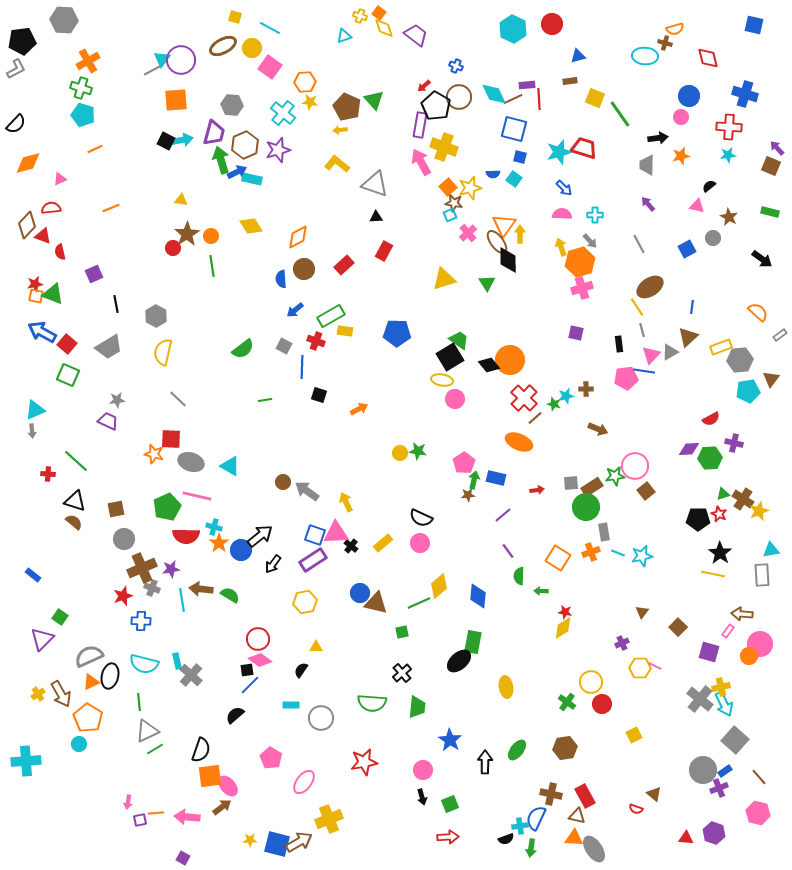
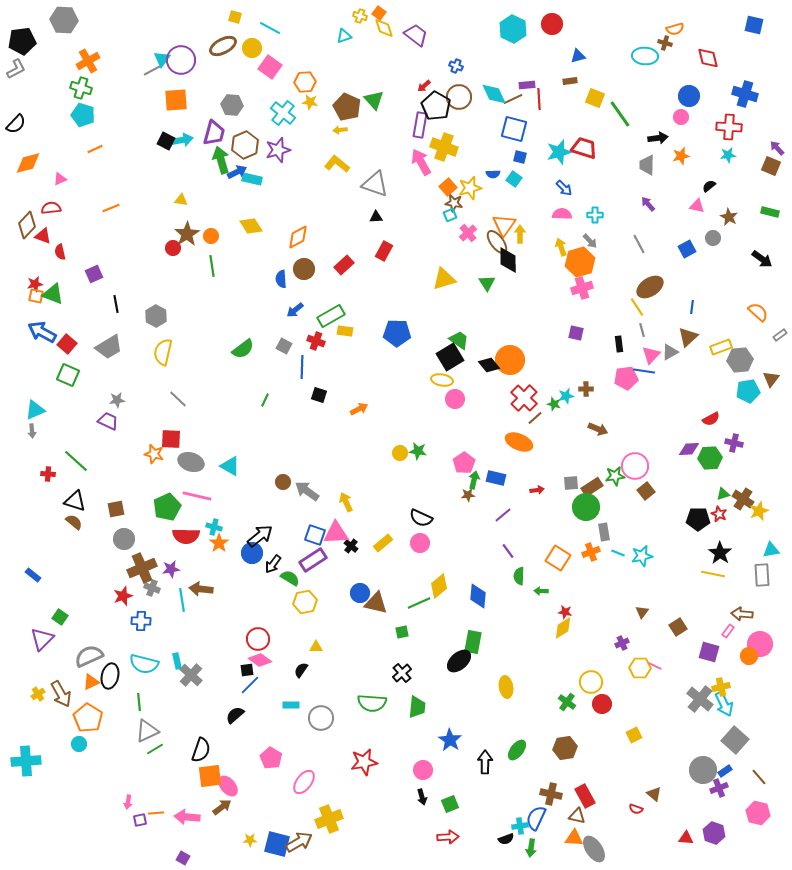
green line at (265, 400): rotated 56 degrees counterclockwise
blue circle at (241, 550): moved 11 px right, 3 px down
green semicircle at (230, 595): moved 60 px right, 17 px up
brown square at (678, 627): rotated 12 degrees clockwise
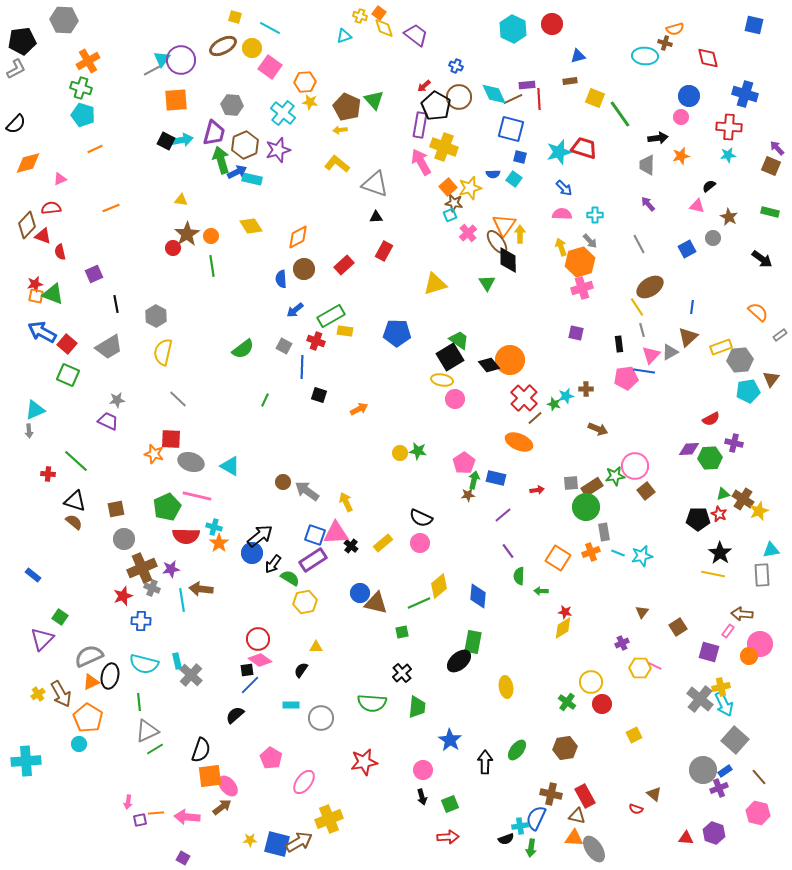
blue square at (514, 129): moved 3 px left
yellow triangle at (444, 279): moved 9 px left, 5 px down
gray arrow at (32, 431): moved 3 px left
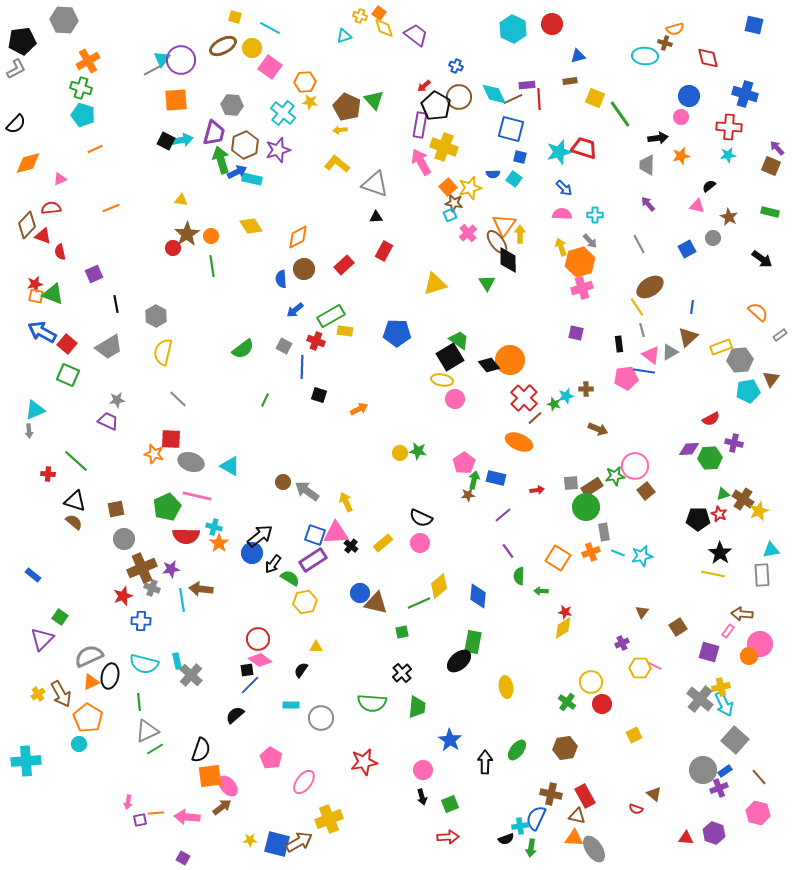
pink triangle at (651, 355): rotated 36 degrees counterclockwise
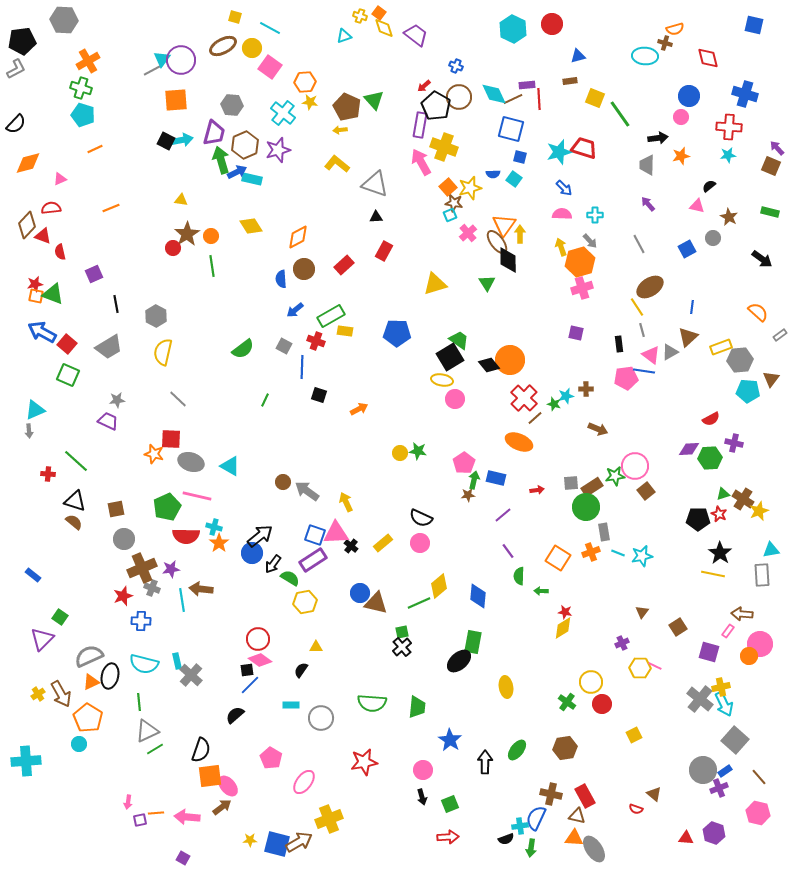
cyan pentagon at (748, 391): rotated 15 degrees clockwise
black cross at (402, 673): moved 26 px up
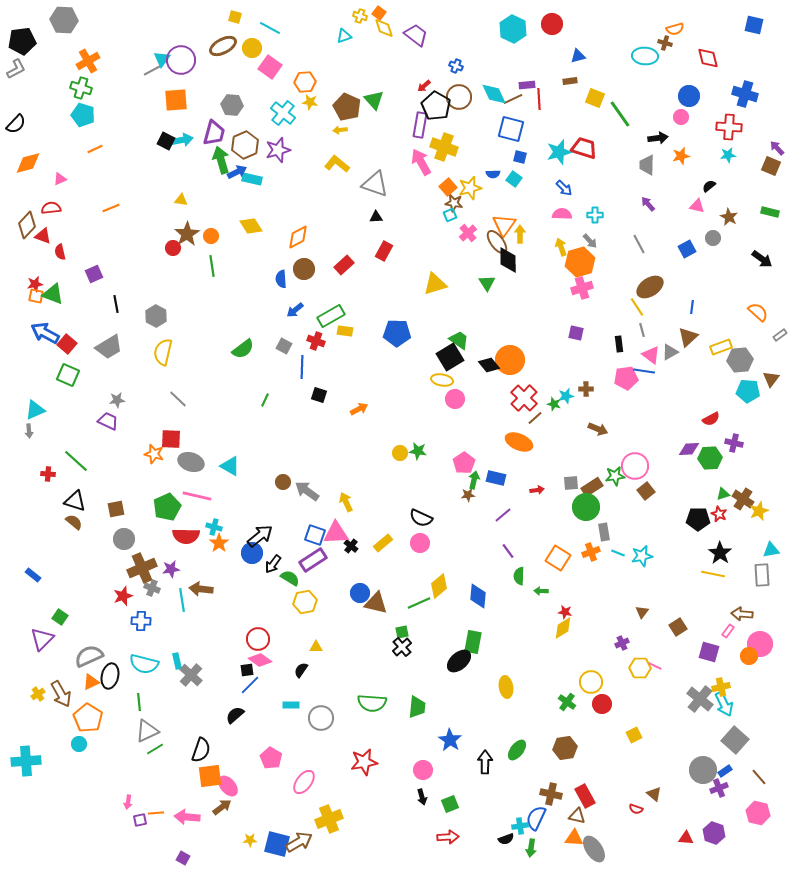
blue arrow at (42, 332): moved 3 px right, 1 px down
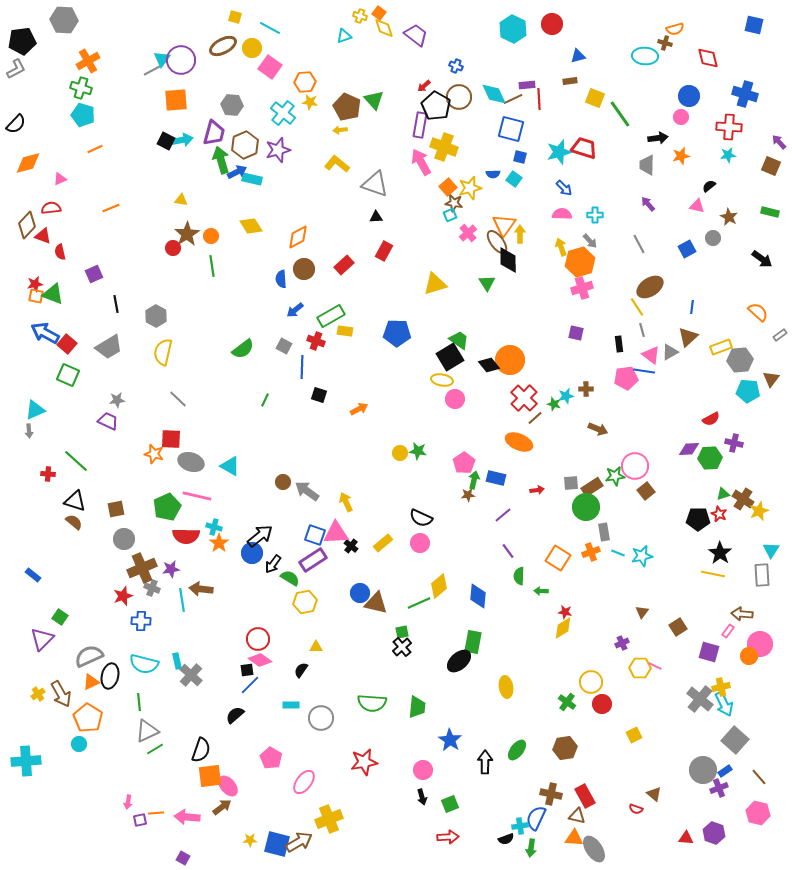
purple arrow at (777, 148): moved 2 px right, 6 px up
cyan triangle at (771, 550): rotated 48 degrees counterclockwise
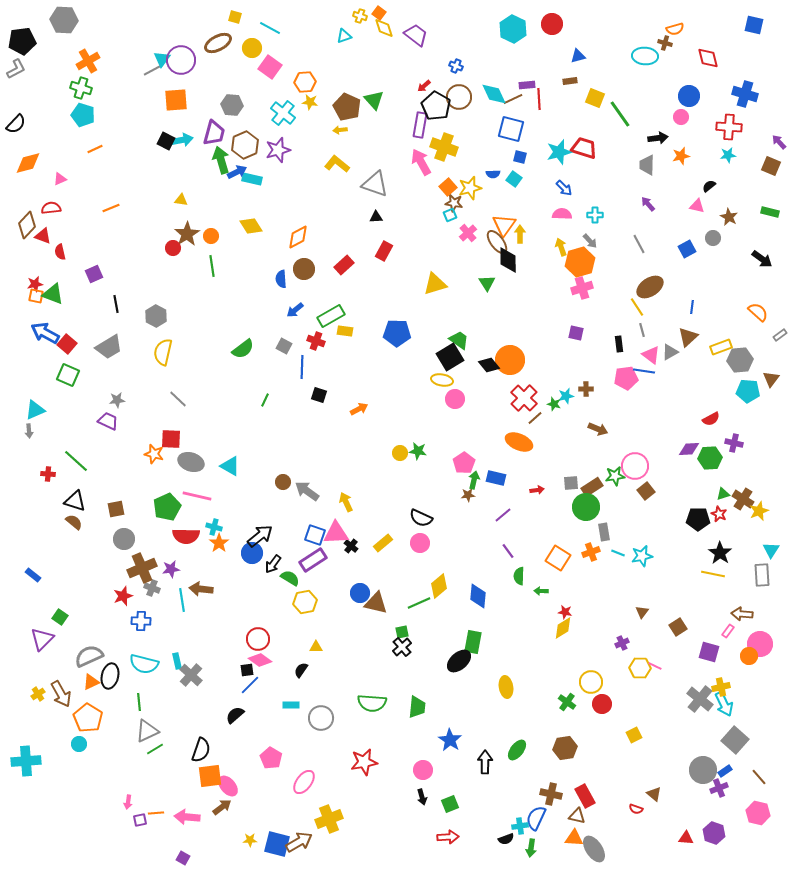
brown ellipse at (223, 46): moved 5 px left, 3 px up
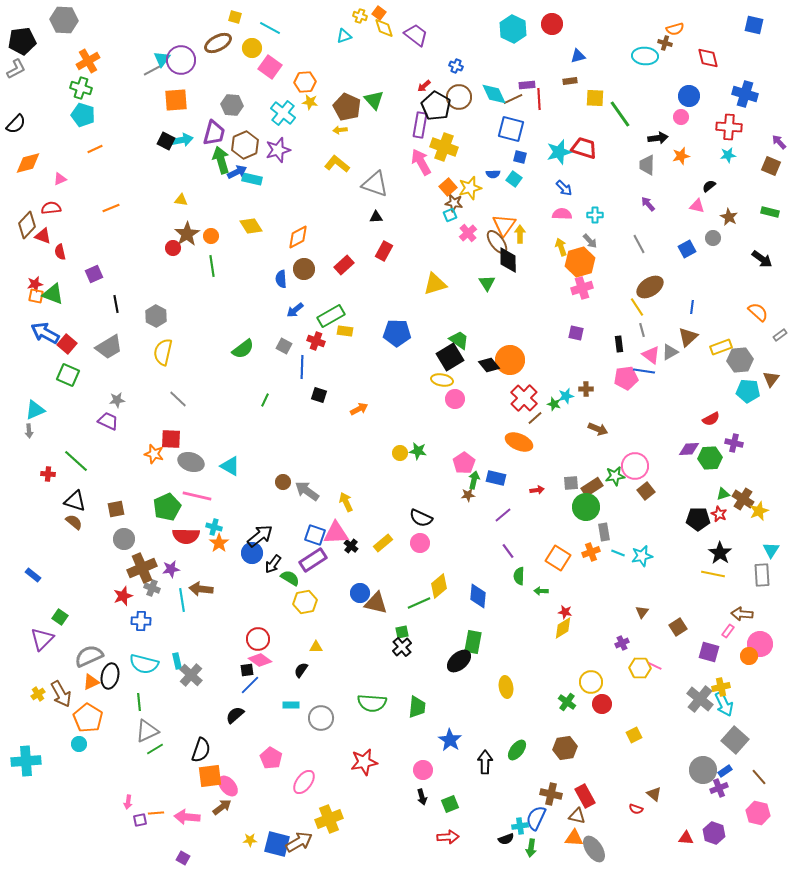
yellow square at (595, 98): rotated 18 degrees counterclockwise
